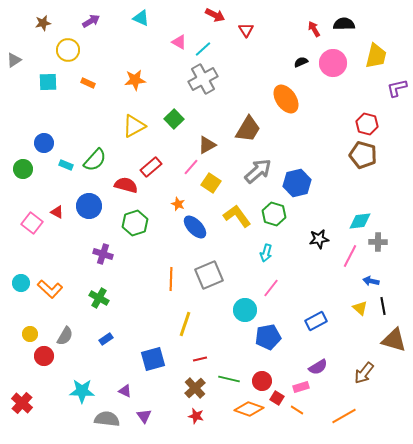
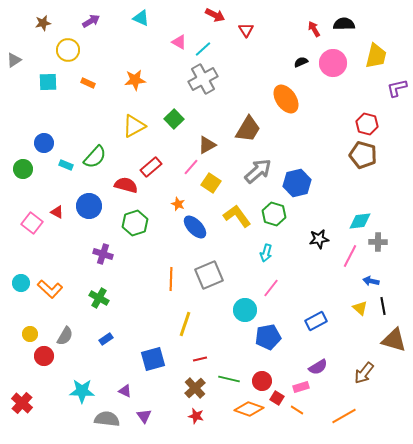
green semicircle at (95, 160): moved 3 px up
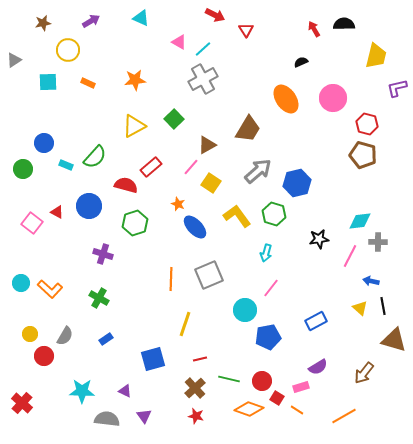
pink circle at (333, 63): moved 35 px down
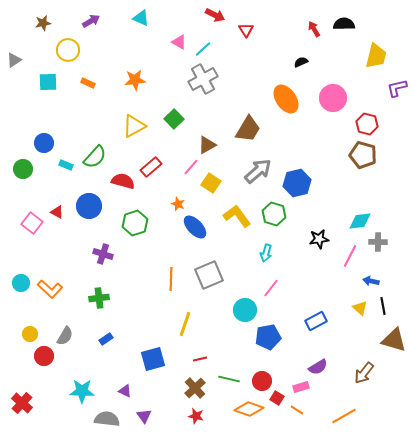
red semicircle at (126, 185): moved 3 px left, 4 px up
green cross at (99, 298): rotated 36 degrees counterclockwise
